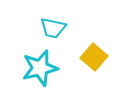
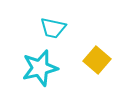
yellow square: moved 3 px right, 3 px down
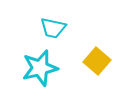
yellow square: moved 1 px down
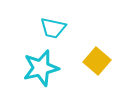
cyan star: moved 1 px right
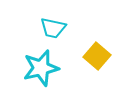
yellow square: moved 5 px up
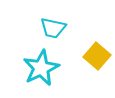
cyan star: rotated 12 degrees counterclockwise
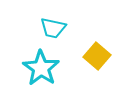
cyan star: rotated 12 degrees counterclockwise
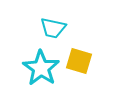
yellow square: moved 18 px left, 5 px down; rotated 24 degrees counterclockwise
